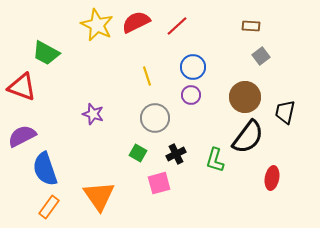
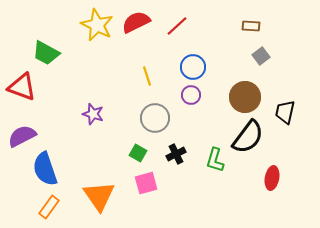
pink square: moved 13 px left
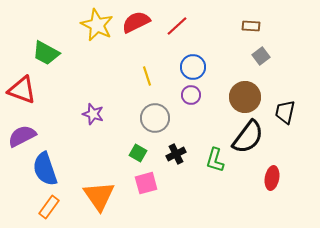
red triangle: moved 3 px down
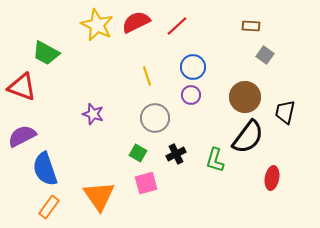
gray square: moved 4 px right, 1 px up; rotated 18 degrees counterclockwise
red triangle: moved 3 px up
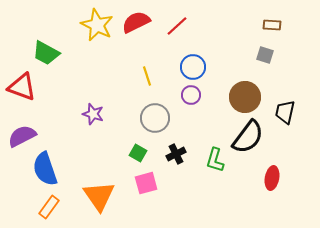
brown rectangle: moved 21 px right, 1 px up
gray square: rotated 18 degrees counterclockwise
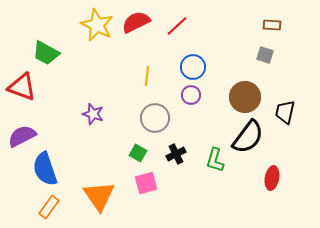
yellow line: rotated 24 degrees clockwise
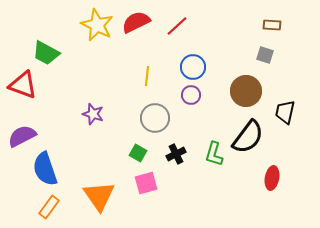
red triangle: moved 1 px right, 2 px up
brown circle: moved 1 px right, 6 px up
green L-shape: moved 1 px left, 6 px up
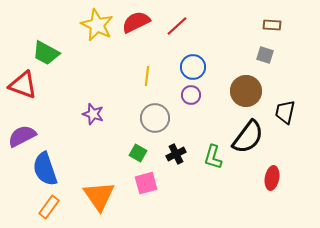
green L-shape: moved 1 px left, 3 px down
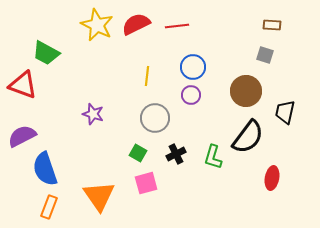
red semicircle: moved 2 px down
red line: rotated 35 degrees clockwise
orange rectangle: rotated 15 degrees counterclockwise
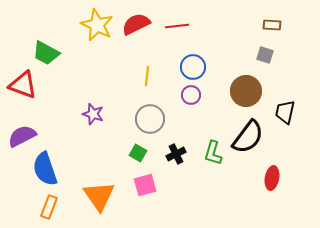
gray circle: moved 5 px left, 1 px down
green L-shape: moved 4 px up
pink square: moved 1 px left, 2 px down
